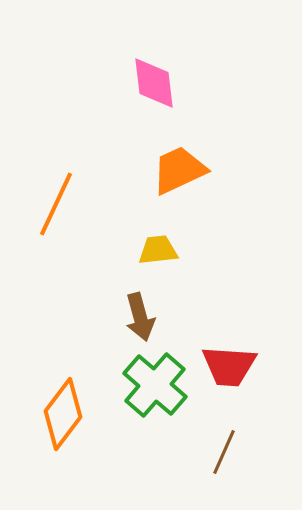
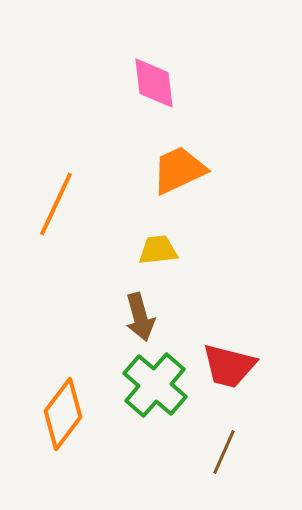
red trapezoid: rotated 10 degrees clockwise
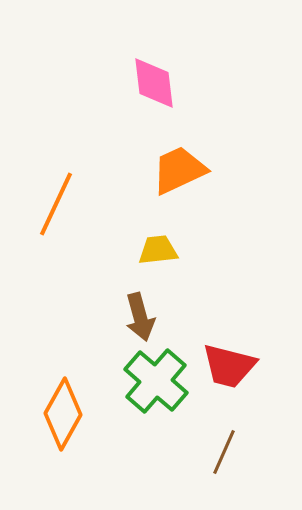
green cross: moved 1 px right, 4 px up
orange diamond: rotated 8 degrees counterclockwise
